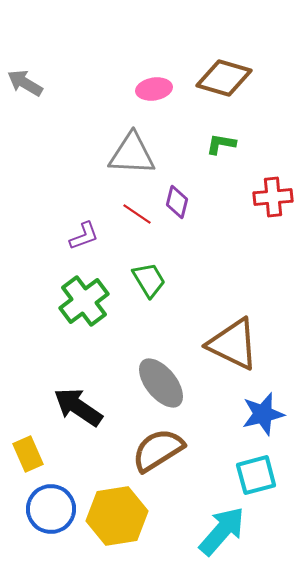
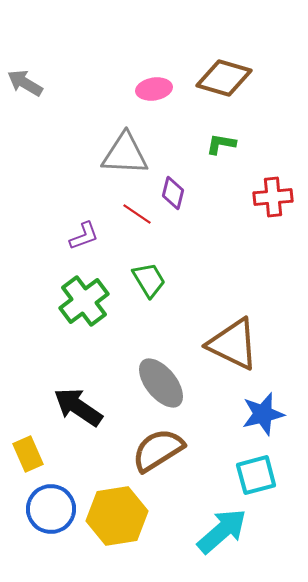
gray triangle: moved 7 px left
purple diamond: moved 4 px left, 9 px up
cyan arrow: rotated 8 degrees clockwise
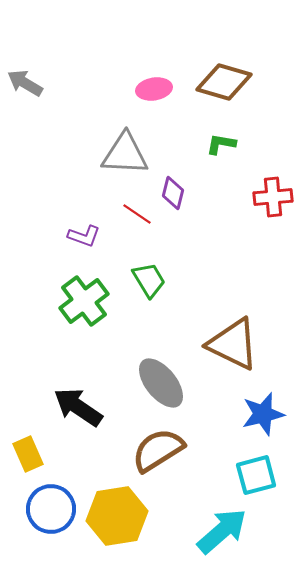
brown diamond: moved 4 px down
purple L-shape: rotated 40 degrees clockwise
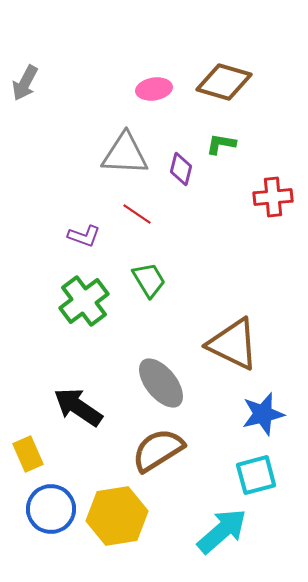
gray arrow: rotated 93 degrees counterclockwise
purple diamond: moved 8 px right, 24 px up
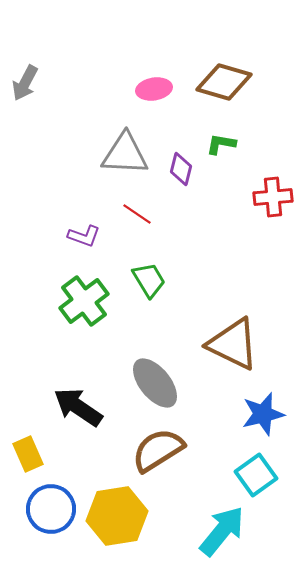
gray ellipse: moved 6 px left
cyan square: rotated 21 degrees counterclockwise
cyan arrow: rotated 10 degrees counterclockwise
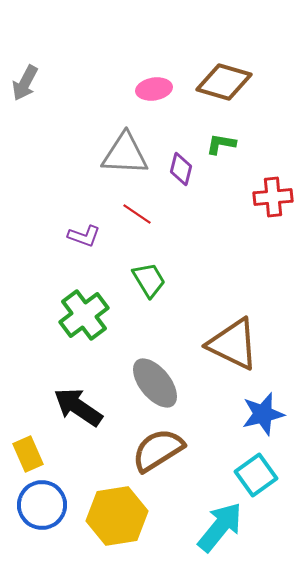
green cross: moved 14 px down
blue circle: moved 9 px left, 4 px up
cyan arrow: moved 2 px left, 4 px up
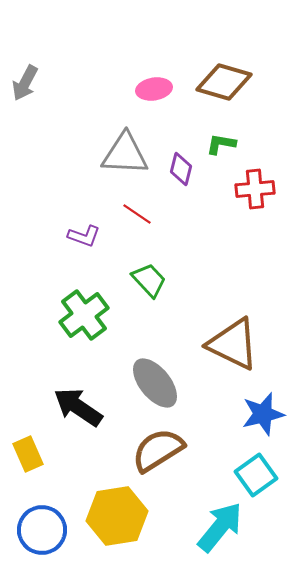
red cross: moved 18 px left, 8 px up
green trapezoid: rotated 12 degrees counterclockwise
blue circle: moved 25 px down
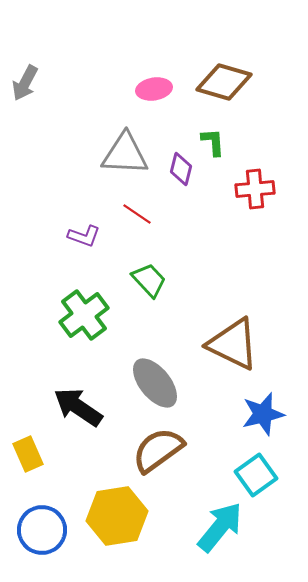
green L-shape: moved 8 px left, 2 px up; rotated 76 degrees clockwise
brown semicircle: rotated 4 degrees counterclockwise
